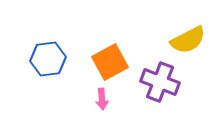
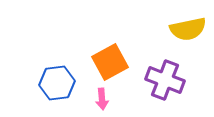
yellow semicircle: moved 11 px up; rotated 15 degrees clockwise
blue hexagon: moved 9 px right, 24 px down
purple cross: moved 5 px right, 2 px up
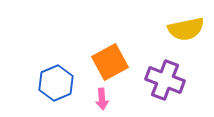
yellow semicircle: moved 2 px left
blue hexagon: moved 1 px left; rotated 16 degrees counterclockwise
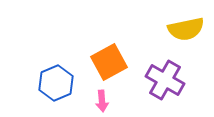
orange square: moved 1 px left
purple cross: rotated 9 degrees clockwise
pink arrow: moved 2 px down
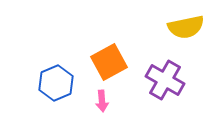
yellow semicircle: moved 2 px up
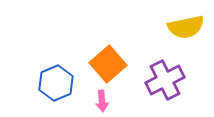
orange square: moved 1 px left, 2 px down; rotated 12 degrees counterclockwise
purple cross: rotated 33 degrees clockwise
